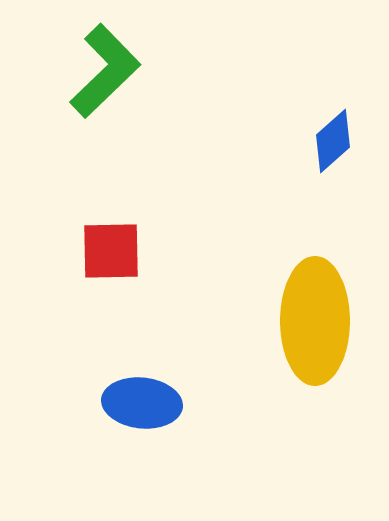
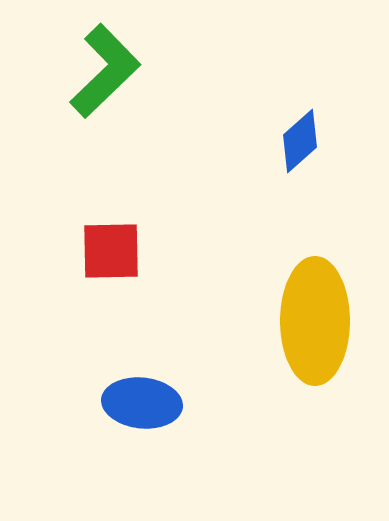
blue diamond: moved 33 px left
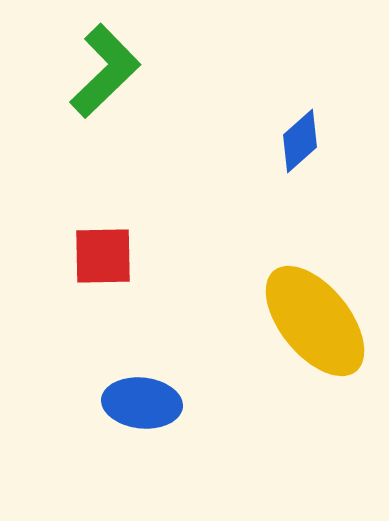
red square: moved 8 px left, 5 px down
yellow ellipse: rotated 39 degrees counterclockwise
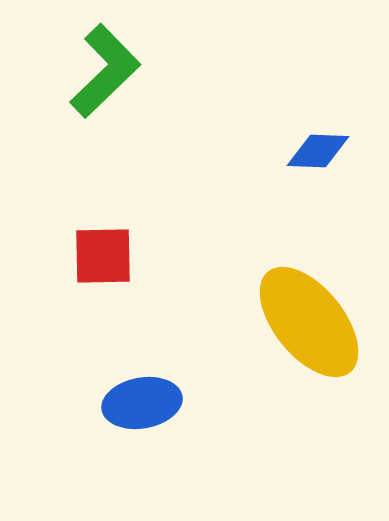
blue diamond: moved 18 px right, 10 px down; rotated 44 degrees clockwise
yellow ellipse: moved 6 px left, 1 px down
blue ellipse: rotated 16 degrees counterclockwise
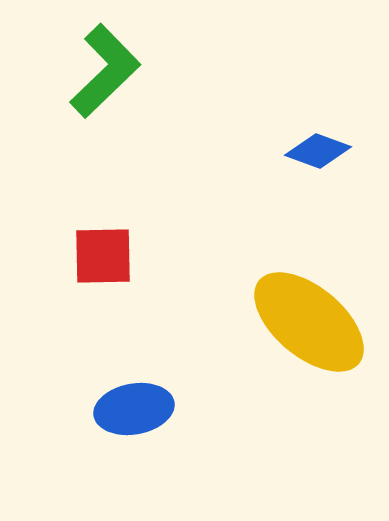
blue diamond: rotated 18 degrees clockwise
yellow ellipse: rotated 11 degrees counterclockwise
blue ellipse: moved 8 px left, 6 px down
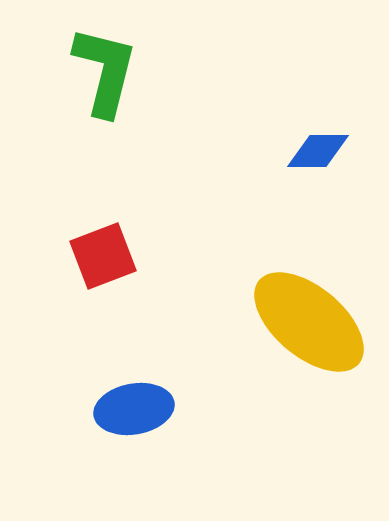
green L-shape: rotated 32 degrees counterclockwise
blue diamond: rotated 20 degrees counterclockwise
red square: rotated 20 degrees counterclockwise
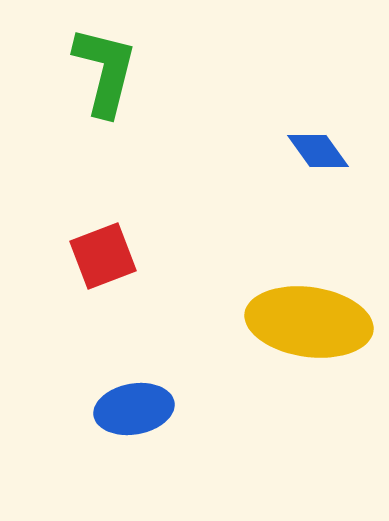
blue diamond: rotated 54 degrees clockwise
yellow ellipse: rotated 32 degrees counterclockwise
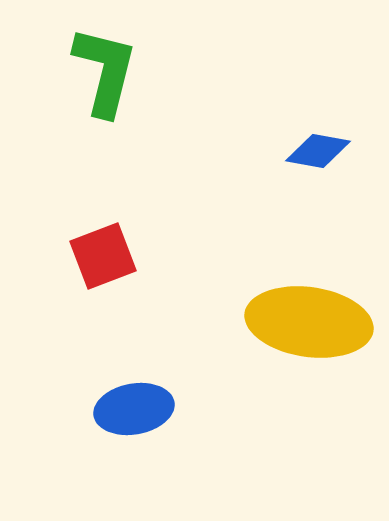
blue diamond: rotated 44 degrees counterclockwise
